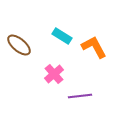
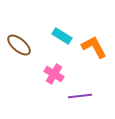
pink cross: rotated 18 degrees counterclockwise
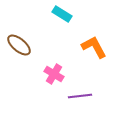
cyan rectangle: moved 22 px up
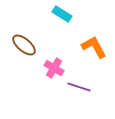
brown ellipse: moved 5 px right
pink cross: moved 6 px up
purple line: moved 1 px left, 9 px up; rotated 25 degrees clockwise
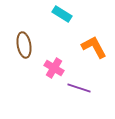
brown ellipse: rotated 40 degrees clockwise
purple line: moved 1 px down
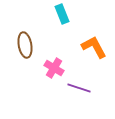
cyan rectangle: rotated 36 degrees clockwise
brown ellipse: moved 1 px right
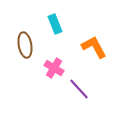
cyan rectangle: moved 7 px left, 10 px down
purple line: moved 1 px down; rotated 30 degrees clockwise
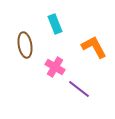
pink cross: moved 1 px right, 1 px up
purple line: rotated 10 degrees counterclockwise
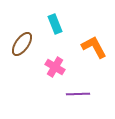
brown ellipse: moved 3 px left, 1 px up; rotated 45 degrees clockwise
purple line: moved 1 px left, 5 px down; rotated 40 degrees counterclockwise
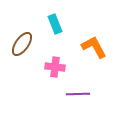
pink cross: rotated 24 degrees counterclockwise
